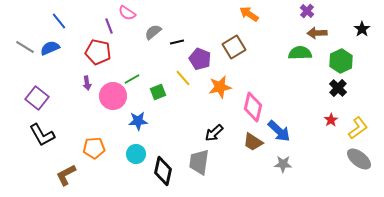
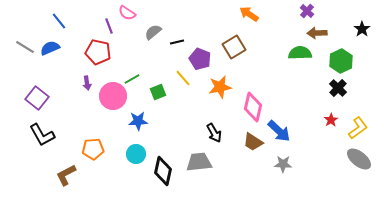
black arrow: rotated 78 degrees counterclockwise
orange pentagon: moved 1 px left, 1 px down
gray trapezoid: rotated 76 degrees clockwise
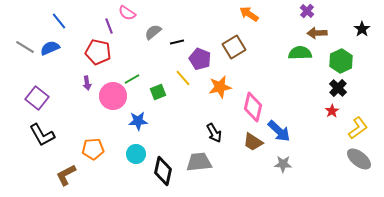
red star: moved 1 px right, 9 px up
